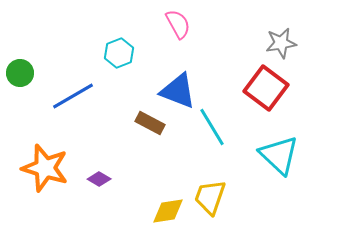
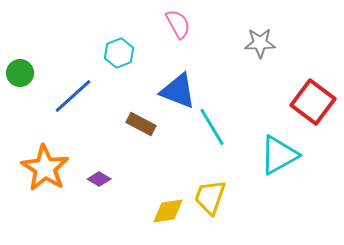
gray star: moved 21 px left; rotated 8 degrees clockwise
red square: moved 47 px right, 14 px down
blue line: rotated 12 degrees counterclockwise
brown rectangle: moved 9 px left, 1 px down
cyan triangle: rotated 48 degrees clockwise
orange star: rotated 15 degrees clockwise
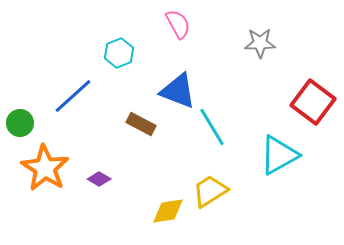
green circle: moved 50 px down
yellow trapezoid: moved 6 px up; rotated 39 degrees clockwise
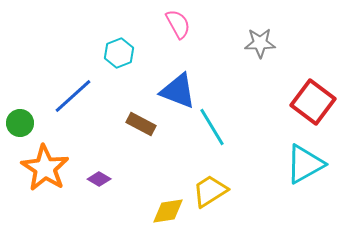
cyan triangle: moved 26 px right, 9 px down
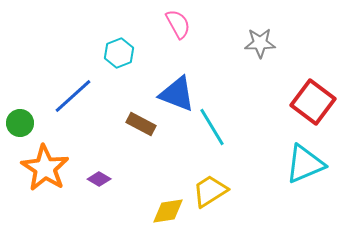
blue triangle: moved 1 px left, 3 px down
cyan triangle: rotated 6 degrees clockwise
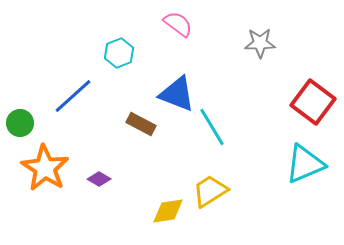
pink semicircle: rotated 24 degrees counterclockwise
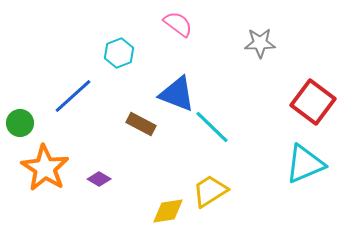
cyan line: rotated 15 degrees counterclockwise
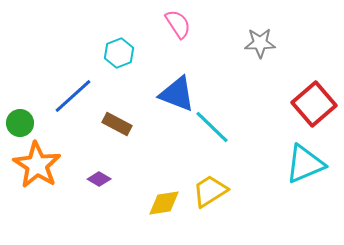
pink semicircle: rotated 20 degrees clockwise
red square: moved 1 px right, 2 px down; rotated 12 degrees clockwise
brown rectangle: moved 24 px left
orange star: moved 8 px left, 3 px up
yellow diamond: moved 4 px left, 8 px up
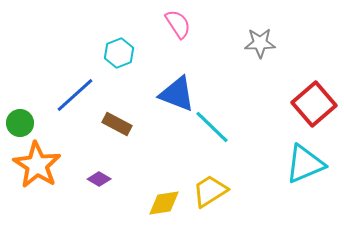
blue line: moved 2 px right, 1 px up
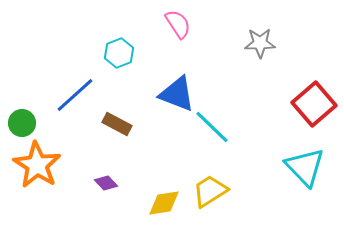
green circle: moved 2 px right
cyan triangle: moved 3 px down; rotated 51 degrees counterclockwise
purple diamond: moved 7 px right, 4 px down; rotated 15 degrees clockwise
